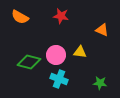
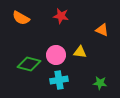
orange semicircle: moved 1 px right, 1 px down
green diamond: moved 2 px down
cyan cross: moved 1 px down; rotated 30 degrees counterclockwise
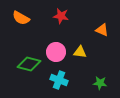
pink circle: moved 3 px up
cyan cross: rotated 30 degrees clockwise
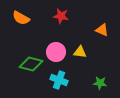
green diamond: moved 2 px right
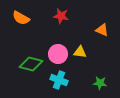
pink circle: moved 2 px right, 2 px down
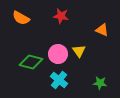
yellow triangle: moved 1 px left, 1 px up; rotated 48 degrees clockwise
green diamond: moved 2 px up
cyan cross: rotated 18 degrees clockwise
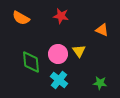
green diamond: rotated 70 degrees clockwise
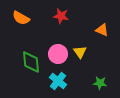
yellow triangle: moved 1 px right, 1 px down
cyan cross: moved 1 px left, 1 px down
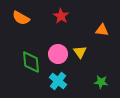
red star: rotated 21 degrees clockwise
orange triangle: rotated 16 degrees counterclockwise
green star: moved 1 px right, 1 px up
